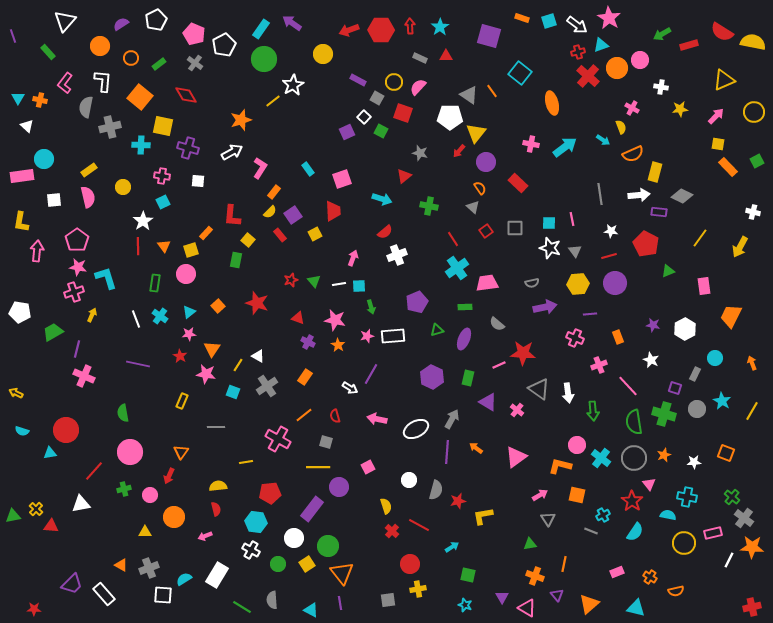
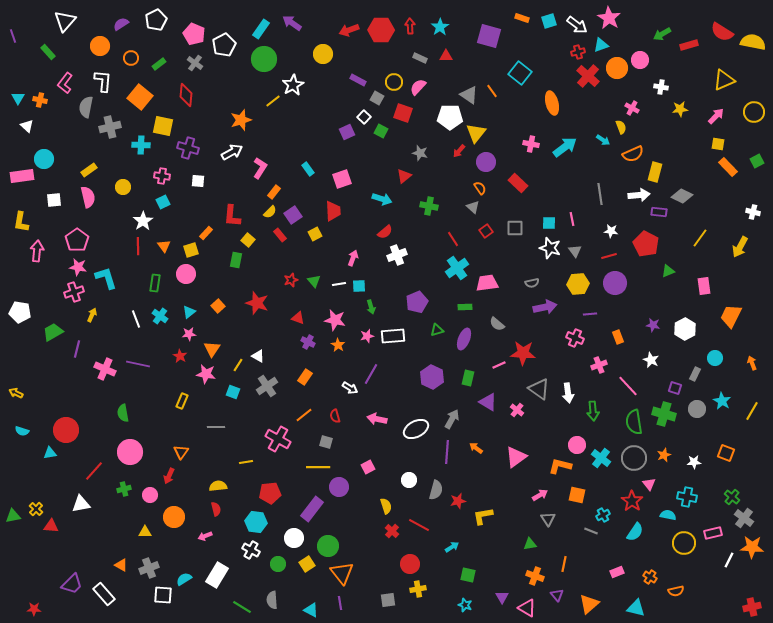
red diamond at (186, 95): rotated 35 degrees clockwise
pink cross at (84, 376): moved 21 px right, 7 px up
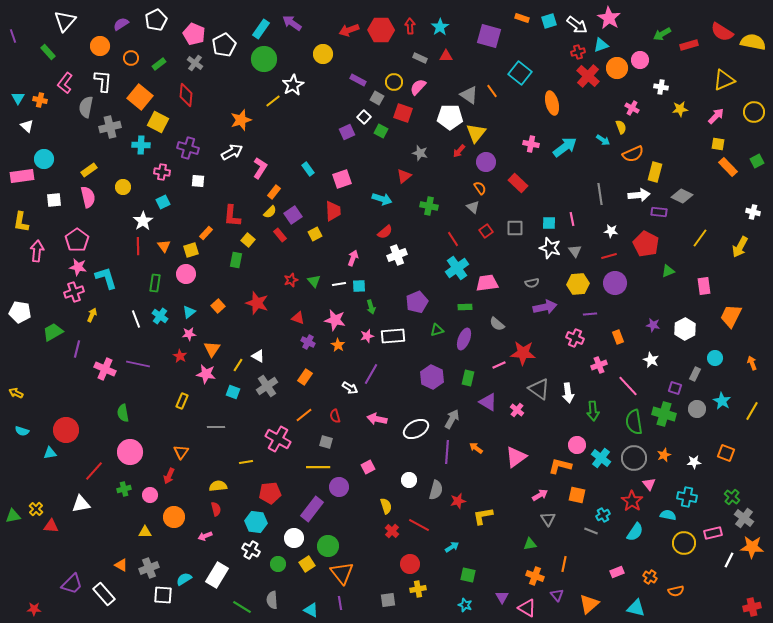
yellow square at (163, 126): moved 5 px left, 4 px up; rotated 15 degrees clockwise
pink cross at (162, 176): moved 4 px up
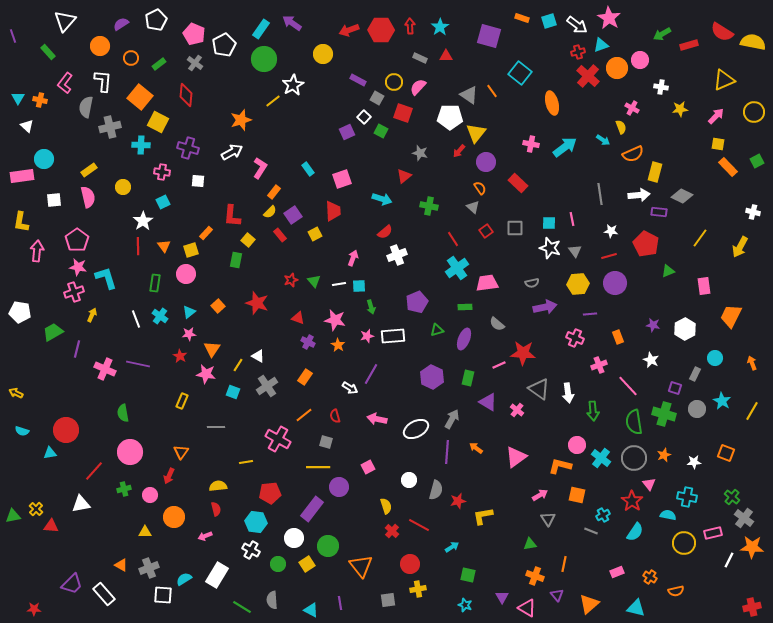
orange triangle at (342, 573): moved 19 px right, 7 px up
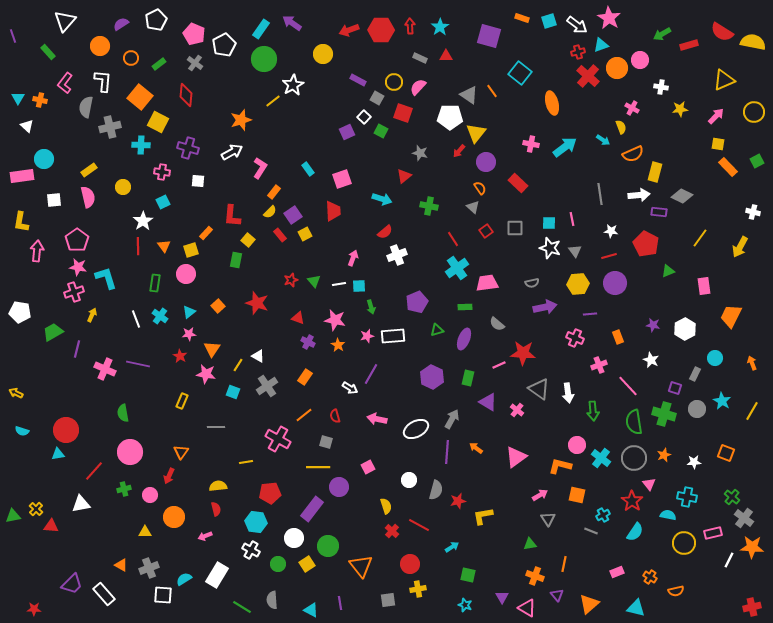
yellow square at (315, 234): moved 10 px left
cyan triangle at (50, 453): moved 8 px right, 1 px down
